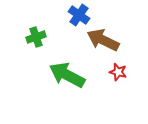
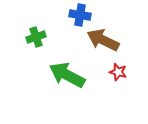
blue cross: moved 1 px right; rotated 25 degrees counterclockwise
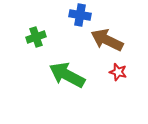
brown arrow: moved 4 px right
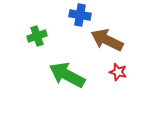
green cross: moved 1 px right, 1 px up
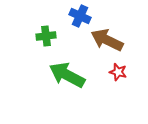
blue cross: moved 1 px down; rotated 15 degrees clockwise
green cross: moved 9 px right; rotated 12 degrees clockwise
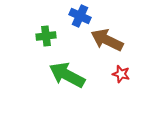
red star: moved 3 px right, 2 px down
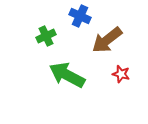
green cross: rotated 18 degrees counterclockwise
brown arrow: rotated 64 degrees counterclockwise
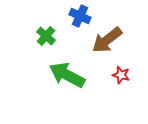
green cross: rotated 24 degrees counterclockwise
red star: moved 1 px down
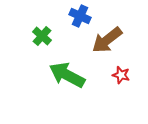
green cross: moved 4 px left
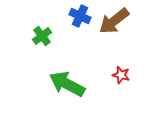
green cross: rotated 12 degrees clockwise
brown arrow: moved 7 px right, 19 px up
green arrow: moved 9 px down
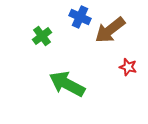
blue cross: moved 1 px down
brown arrow: moved 4 px left, 9 px down
red star: moved 7 px right, 8 px up
